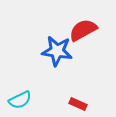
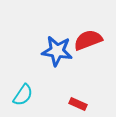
red semicircle: moved 5 px right, 10 px down; rotated 8 degrees clockwise
cyan semicircle: moved 3 px right, 5 px up; rotated 30 degrees counterclockwise
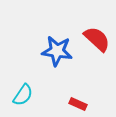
red semicircle: moved 9 px right, 1 px up; rotated 64 degrees clockwise
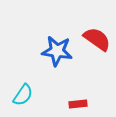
red semicircle: rotated 8 degrees counterclockwise
red rectangle: rotated 30 degrees counterclockwise
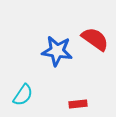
red semicircle: moved 2 px left
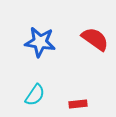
blue star: moved 17 px left, 9 px up
cyan semicircle: moved 12 px right
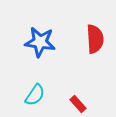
red semicircle: rotated 52 degrees clockwise
red rectangle: rotated 54 degrees clockwise
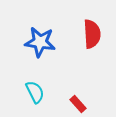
red semicircle: moved 3 px left, 5 px up
cyan semicircle: moved 3 px up; rotated 60 degrees counterclockwise
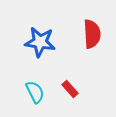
red rectangle: moved 8 px left, 15 px up
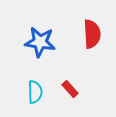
cyan semicircle: rotated 25 degrees clockwise
